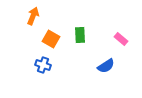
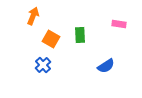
pink rectangle: moved 2 px left, 15 px up; rotated 32 degrees counterclockwise
blue cross: rotated 28 degrees clockwise
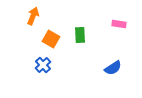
blue semicircle: moved 7 px right, 2 px down
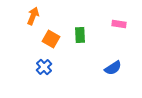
blue cross: moved 1 px right, 2 px down
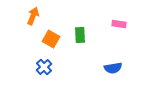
blue semicircle: rotated 24 degrees clockwise
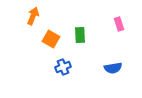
pink rectangle: rotated 64 degrees clockwise
blue cross: moved 19 px right; rotated 21 degrees clockwise
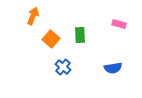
pink rectangle: rotated 56 degrees counterclockwise
orange square: rotated 12 degrees clockwise
blue cross: rotated 28 degrees counterclockwise
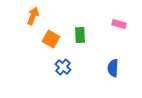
orange square: rotated 12 degrees counterclockwise
blue semicircle: rotated 102 degrees clockwise
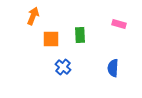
orange square: rotated 30 degrees counterclockwise
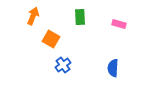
green rectangle: moved 18 px up
orange square: rotated 30 degrees clockwise
blue cross: moved 2 px up; rotated 14 degrees clockwise
